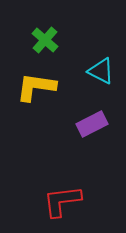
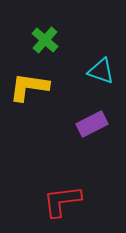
cyan triangle: rotated 8 degrees counterclockwise
yellow L-shape: moved 7 px left
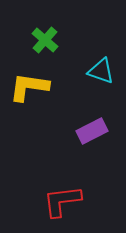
purple rectangle: moved 7 px down
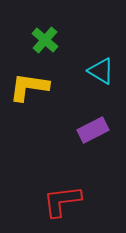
cyan triangle: rotated 12 degrees clockwise
purple rectangle: moved 1 px right, 1 px up
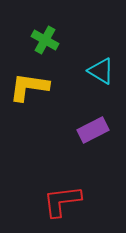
green cross: rotated 12 degrees counterclockwise
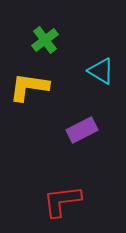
green cross: rotated 24 degrees clockwise
purple rectangle: moved 11 px left
